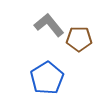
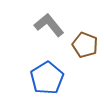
brown pentagon: moved 6 px right, 6 px down; rotated 20 degrees clockwise
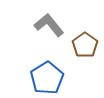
brown pentagon: rotated 15 degrees clockwise
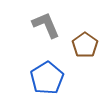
gray L-shape: moved 3 px left; rotated 16 degrees clockwise
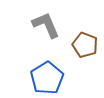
brown pentagon: rotated 15 degrees counterclockwise
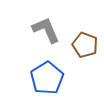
gray L-shape: moved 5 px down
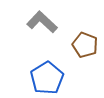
gray L-shape: moved 4 px left, 8 px up; rotated 24 degrees counterclockwise
